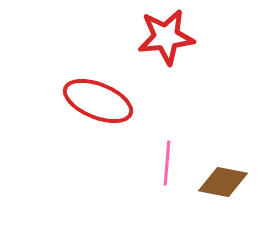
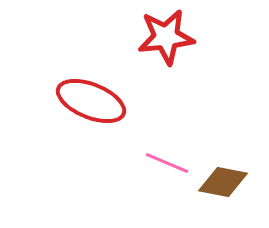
red ellipse: moved 7 px left
pink line: rotated 72 degrees counterclockwise
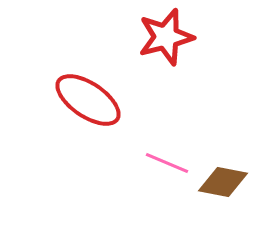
red star: rotated 8 degrees counterclockwise
red ellipse: moved 3 px left, 1 px up; rotated 12 degrees clockwise
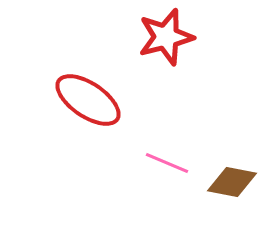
brown diamond: moved 9 px right
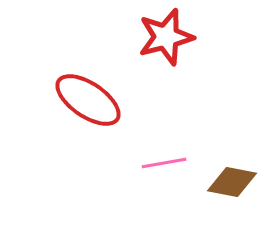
pink line: moved 3 px left; rotated 33 degrees counterclockwise
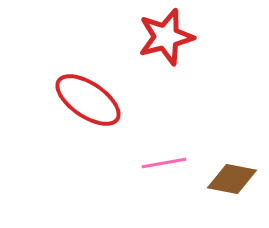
brown diamond: moved 3 px up
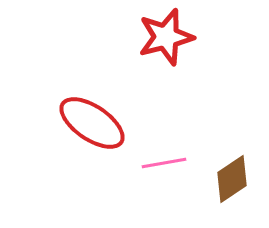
red ellipse: moved 4 px right, 23 px down
brown diamond: rotated 45 degrees counterclockwise
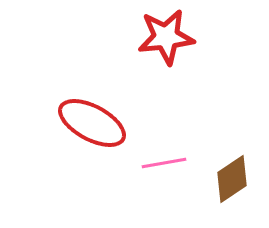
red star: rotated 8 degrees clockwise
red ellipse: rotated 6 degrees counterclockwise
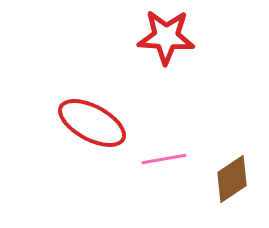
red star: rotated 10 degrees clockwise
pink line: moved 4 px up
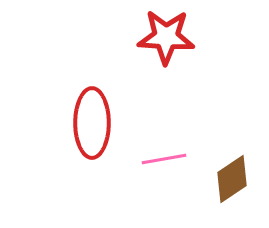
red ellipse: rotated 62 degrees clockwise
